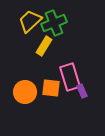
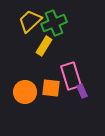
pink rectangle: moved 1 px right, 1 px up
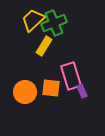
yellow trapezoid: moved 3 px right, 1 px up
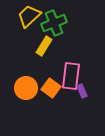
yellow trapezoid: moved 4 px left, 4 px up
pink rectangle: rotated 24 degrees clockwise
orange square: rotated 30 degrees clockwise
orange circle: moved 1 px right, 4 px up
